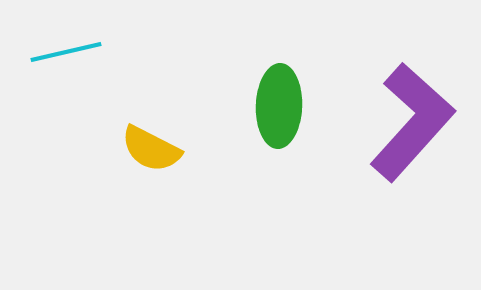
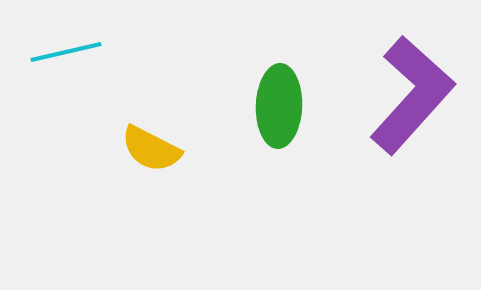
purple L-shape: moved 27 px up
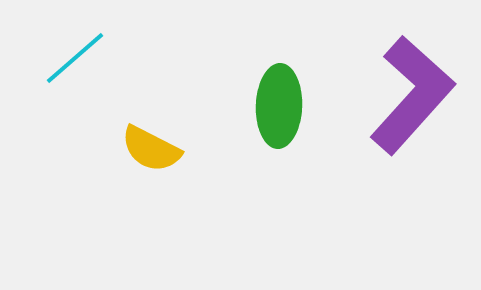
cyan line: moved 9 px right, 6 px down; rotated 28 degrees counterclockwise
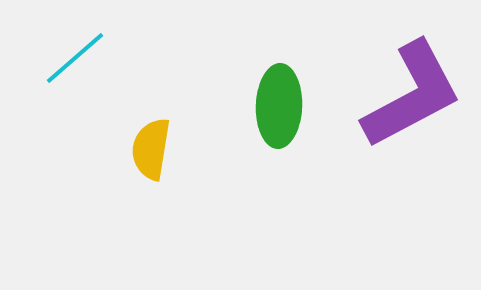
purple L-shape: rotated 20 degrees clockwise
yellow semicircle: rotated 72 degrees clockwise
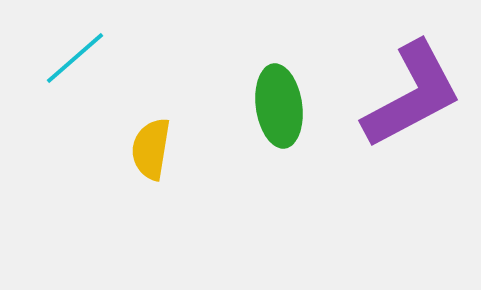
green ellipse: rotated 10 degrees counterclockwise
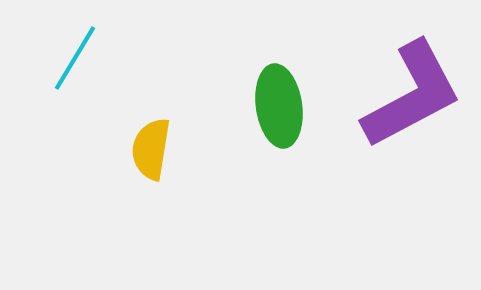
cyan line: rotated 18 degrees counterclockwise
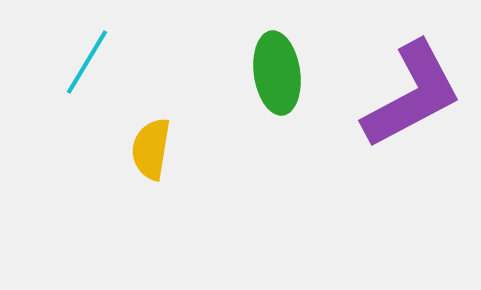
cyan line: moved 12 px right, 4 px down
green ellipse: moved 2 px left, 33 px up
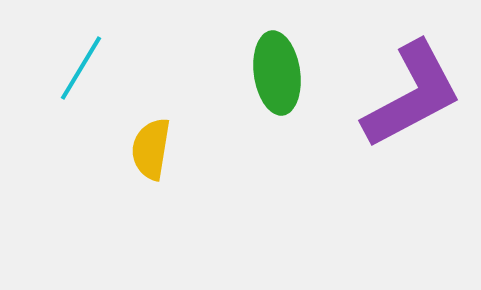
cyan line: moved 6 px left, 6 px down
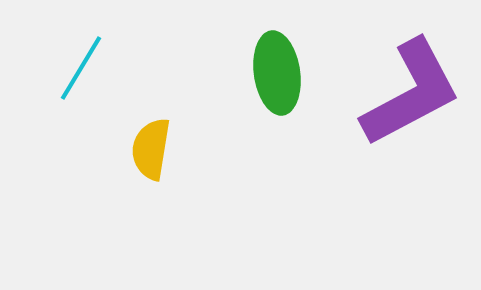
purple L-shape: moved 1 px left, 2 px up
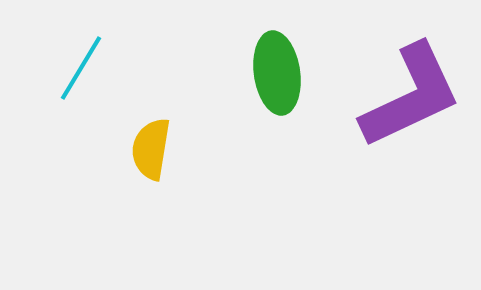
purple L-shape: moved 3 px down; rotated 3 degrees clockwise
